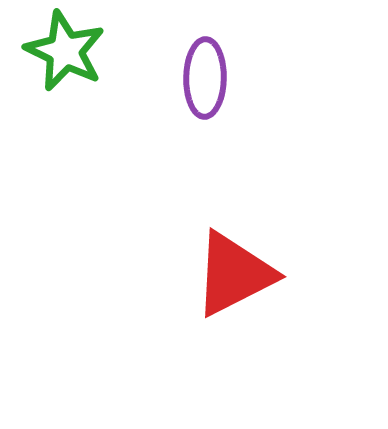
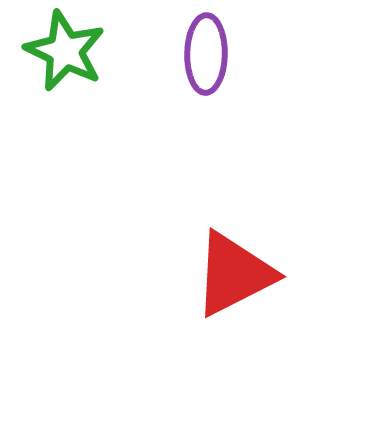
purple ellipse: moved 1 px right, 24 px up
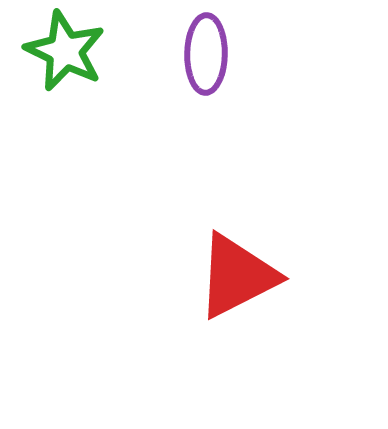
red triangle: moved 3 px right, 2 px down
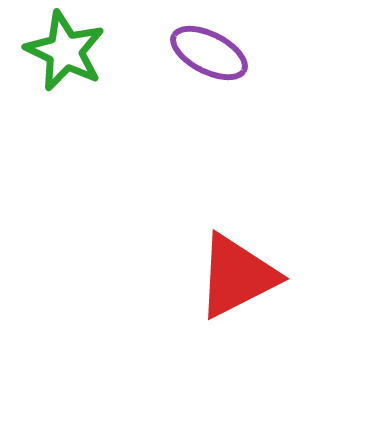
purple ellipse: moved 3 px right, 1 px up; rotated 64 degrees counterclockwise
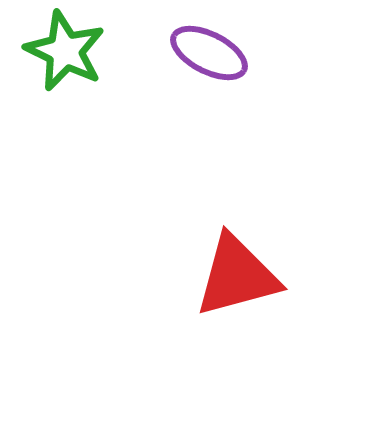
red triangle: rotated 12 degrees clockwise
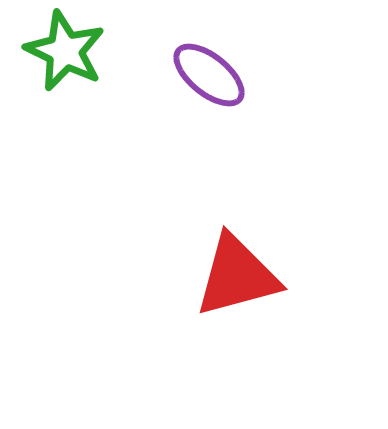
purple ellipse: moved 22 px down; rotated 12 degrees clockwise
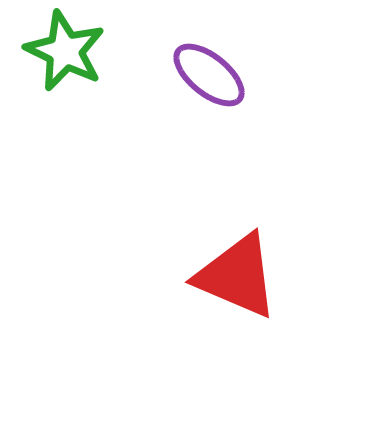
red triangle: rotated 38 degrees clockwise
